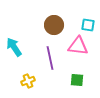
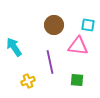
purple line: moved 4 px down
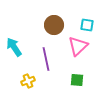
cyan square: moved 1 px left
pink triangle: rotated 50 degrees counterclockwise
purple line: moved 4 px left, 3 px up
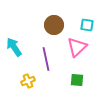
pink triangle: moved 1 px left, 1 px down
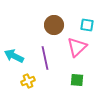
cyan arrow: moved 9 px down; rotated 30 degrees counterclockwise
purple line: moved 1 px left, 1 px up
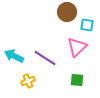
brown circle: moved 13 px right, 13 px up
purple line: rotated 45 degrees counterclockwise
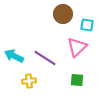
brown circle: moved 4 px left, 2 px down
yellow cross: moved 1 px right; rotated 16 degrees clockwise
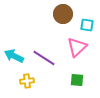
purple line: moved 1 px left
yellow cross: moved 2 px left
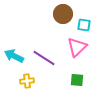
cyan square: moved 3 px left
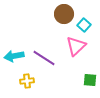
brown circle: moved 1 px right
cyan square: rotated 32 degrees clockwise
pink triangle: moved 1 px left, 1 px up
cyan arrow: rotated 36 degrees counterclockwise
green square: moved 13 px right
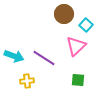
cyan square: moved 2 px right
cyan arrow: rotated 150 degrees counterclockwise
green square: moved 12 px left
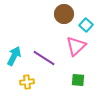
cyan arrow: rotated 84 degrees counterclockwise
yellow cross: moved 1 px down
